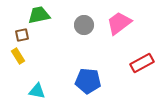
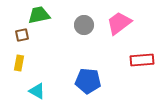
yellow rectangle: moved 1 px right, 7 px down; rotated 42 degrees clockwise
red rectangle: moved 3 px up; rotated 25 degrees clockwise
cyan triangle: rotated 18 degrees clockwise
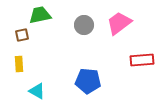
green trapezoid: moved 1 px right
yellow rectangle: moved 1 px down; rotated 14 degrees counterclockwise
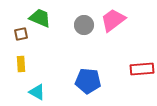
green trapezoid: moved 3 px down; rotated 35 degrees clockwise
pink trapezoid: moved 6 px left, 3 px up
brown square: moved 1 px left, 1 px up
red rectangle: moved 9 px down
yellow rectangle: moved 2 px right
cyan triangle: moved 1 px down
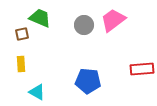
brown square: moved 1 px right
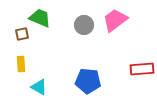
pink trapezoid: moved 2 px right
cyan triangle: moved 2 px right, 5 px up
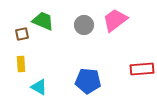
green trapezoid: moved 3 px right, 3 px down
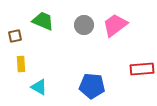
pink trapezoid: moved 5 px down
brown square: moved 7 px left, 2 px down
blue pentagon: moved 4 px right, 5 px down
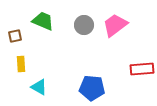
blue pentagon: moved 2 px down
